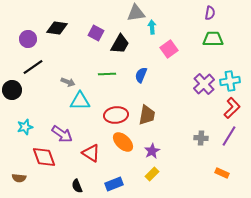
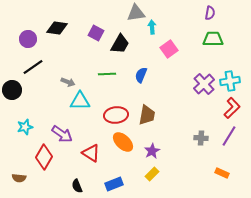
red diamond: rotated 50 degrees clockwise
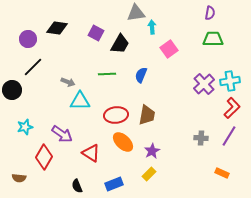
black line: rotated 10 degrees counterclockwise
yellow rectangle: moved 3 px left
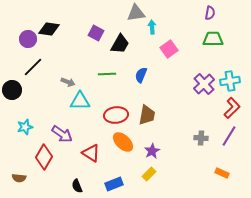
black diamond: moved 8 px left, 1 px down
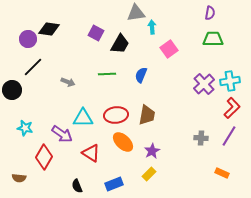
cyan triangle: moved 3 px right, 17 px down
cyan star: moved 1 px down; rotated 28 degrees clockwise
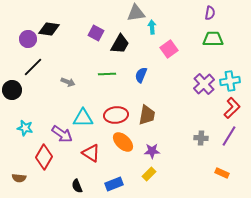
purple star: rotated 28 degrees clockwise
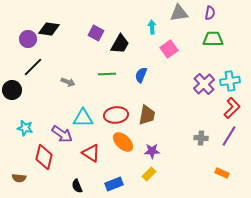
gray triangle: moved 43 px right
red diamond: rotated 15 degrees counterclockwise
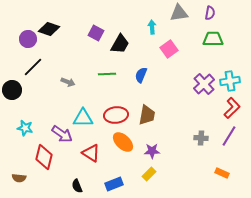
black diamond: rotated 10 degrees clockwise
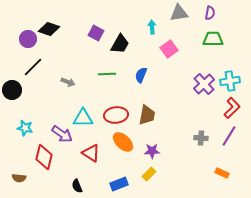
blue rectangle: moved 5 px right
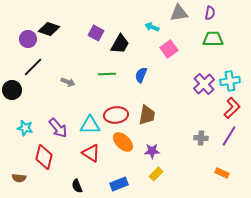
cyan arrow: rotated 64 degrees counterclockwise
cyan triangle: moved 7 px right, 7 px down
purple arrow: moved 4 px left, 6 px up; rotated 15 degrees clockwise
yellow rectangle: moved 7 px right
